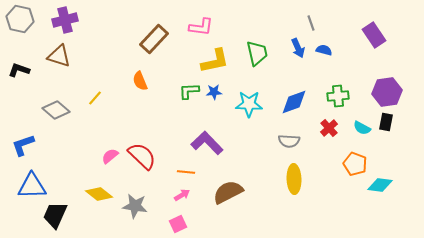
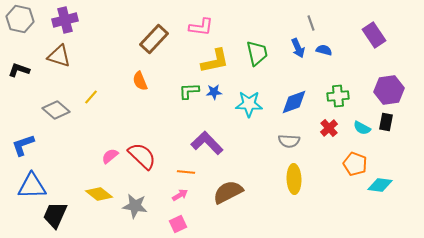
purple hexagon: moved 2 px right, 2 px up
yellow line: moved 4 px left, 1 px up
pink arrow: moved 2 px left
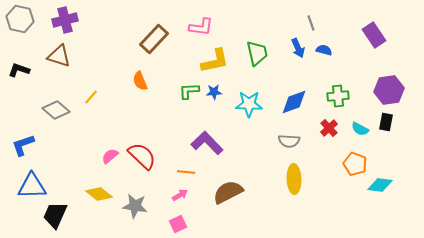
cyan semicircle: moved 2 px left, 1 px down
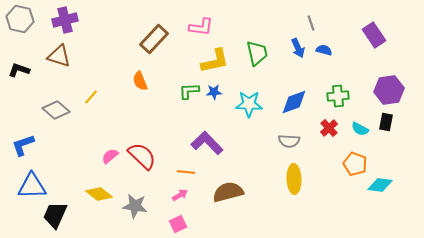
brown semicircle: rotated 12 degrees clockwise
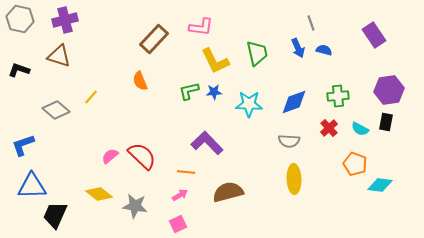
yellow L-shape: rotated 76 degrees clockwise
green L-shape: rotated 10 degrees counterclockwise
